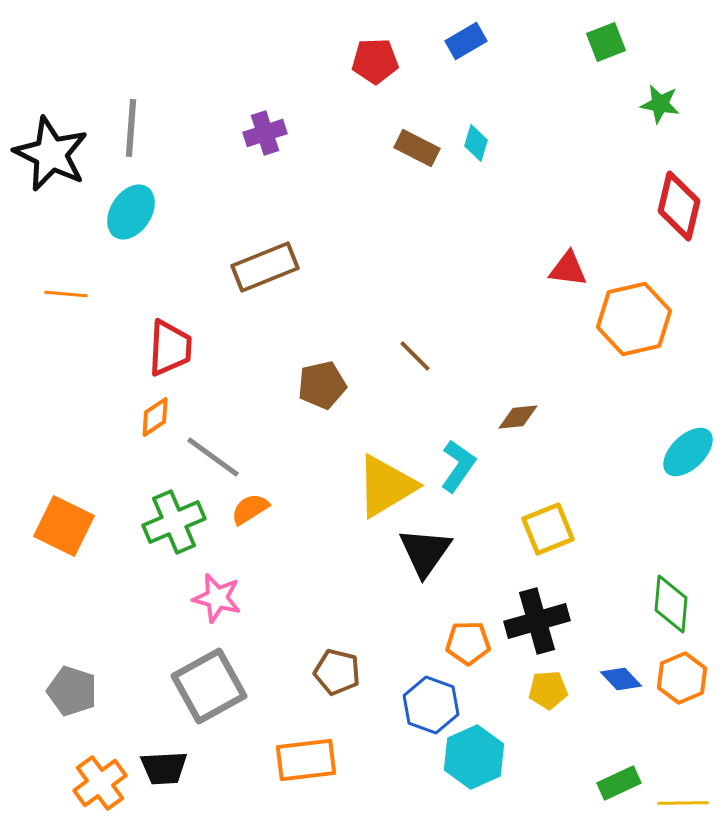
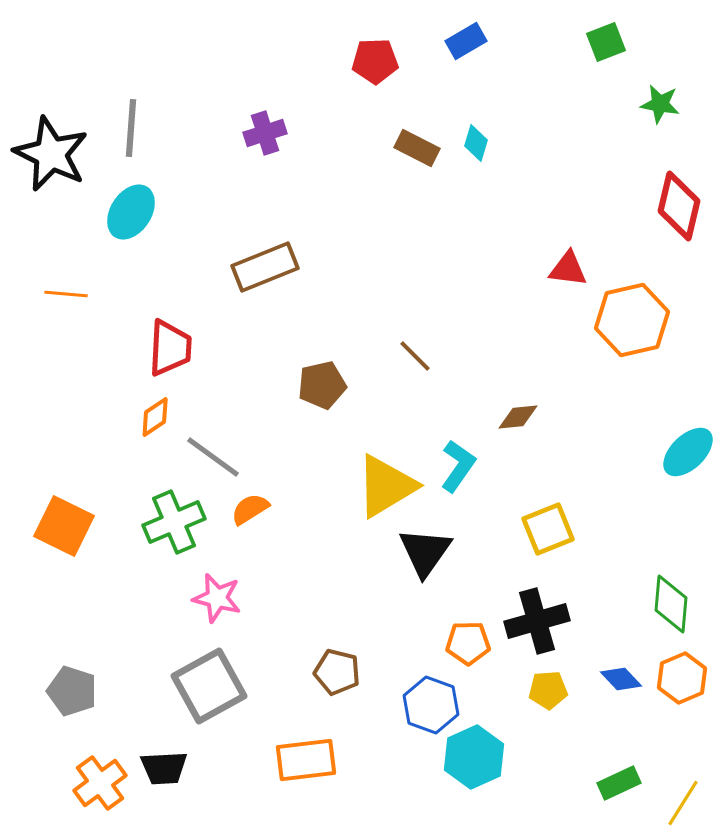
orange hexagon at (634, 319): moved 2 px left, 1 px down
yellow line at (683, 803): rotated 57 degrees counterclockwise
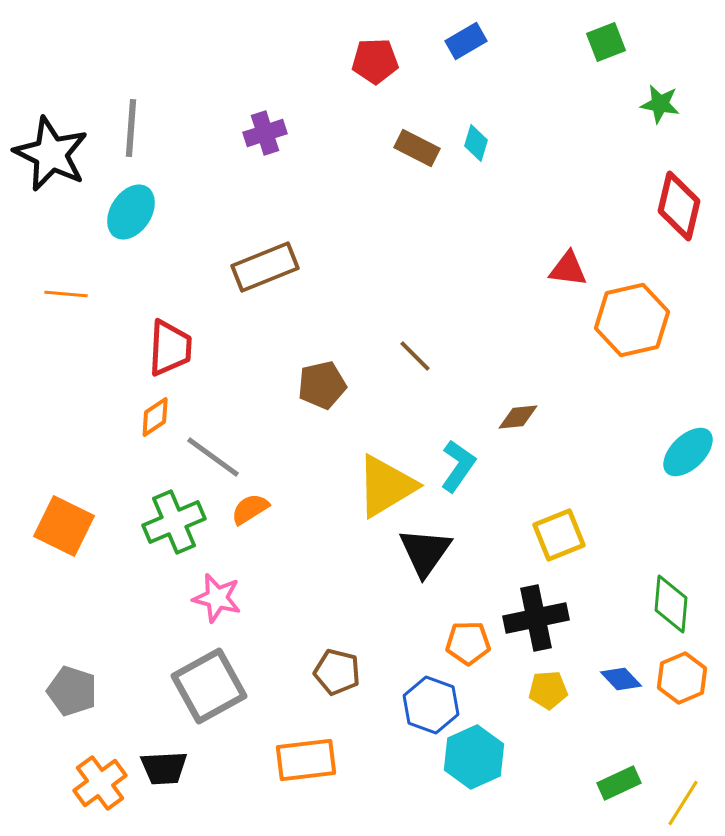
yellow square at (548, 529): moved 11 px right, 6 px down
black cross at (537, 621): moved 1 px left, 3 px up; rotated 4 degrees clockwise
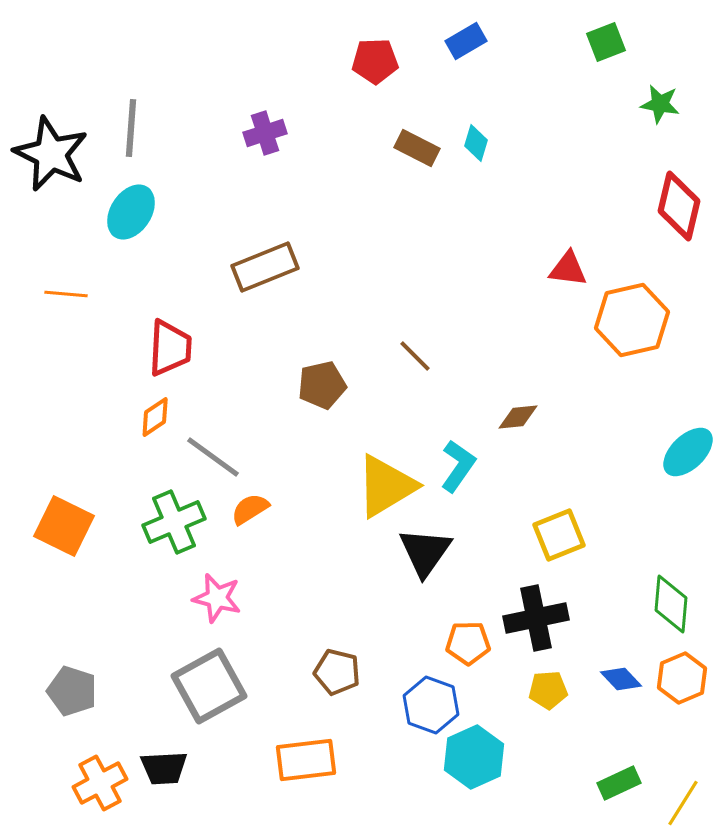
orange cross at (100, 783): rotated 8 degrees clockwise
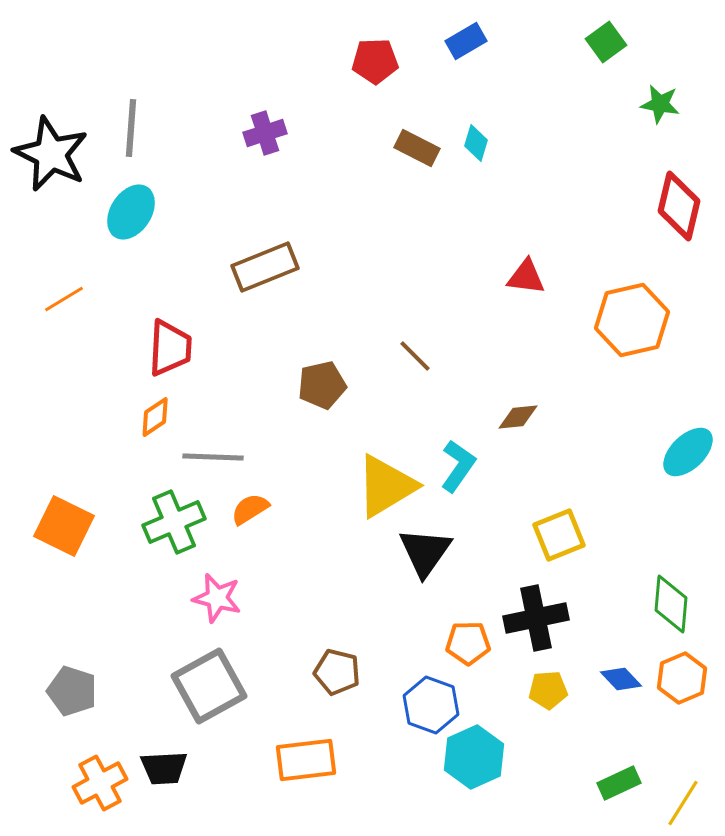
green square at (606, 42): rotated 15 degrees counterclockwise
red triangle at (568, 269): moved 42 px left, 8 px down
orange line at (66, 294): moved 2 px left, 5 px down; rotated 36 degrees counterclockwise
gray line at (213, 457): rotated 34 degrees counterclockwise
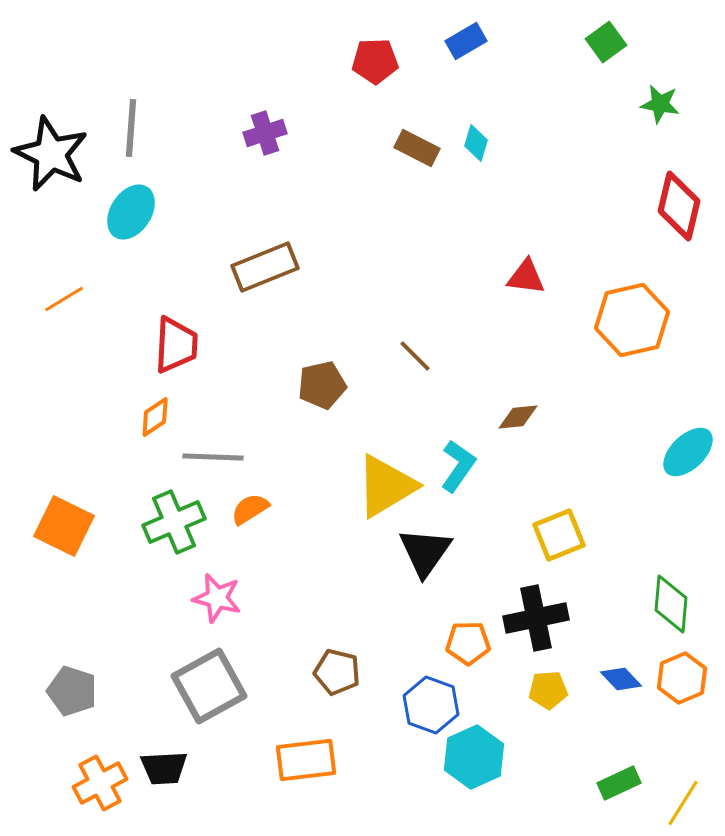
red trapezoid at (170, 348): moved 6 px right, 3 px up
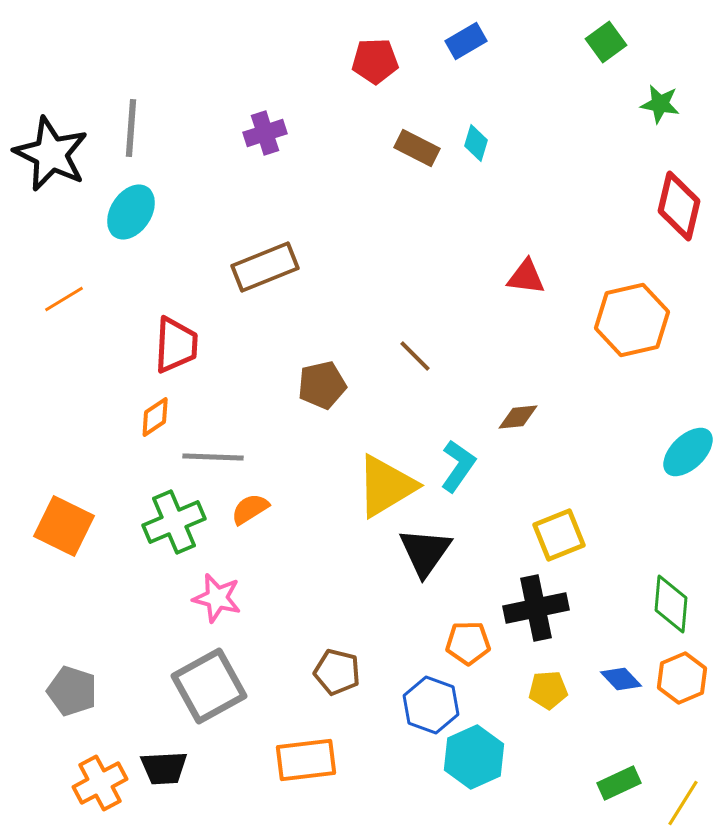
black cross at (536, 618): moved 10 px up
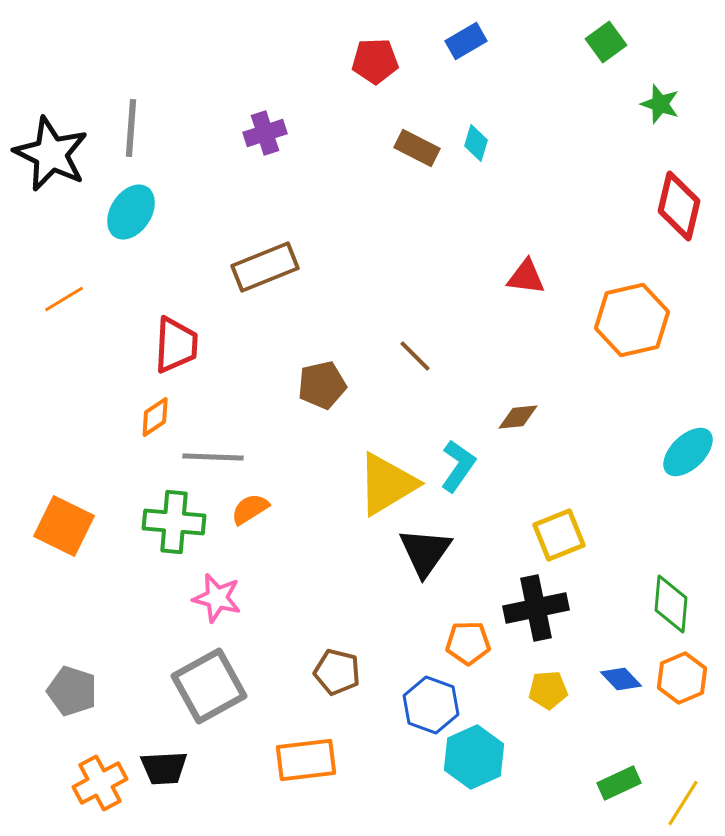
green star at (660, 104): rotated 9 degrees clockwise
yellow triangle at (386, 486): moved 1 px right, 2 px up
green cross at (174, 522): rotated 28 degrees clockwise
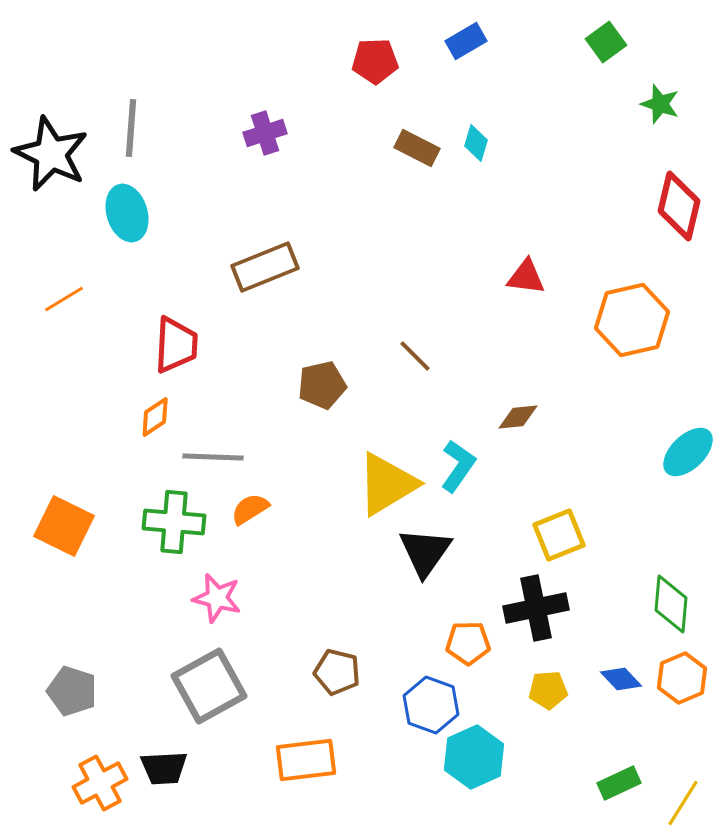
cyan ellipse at (131, 212): moved 4 px left, 1 px down; rotated 50 degrees counterclockwise
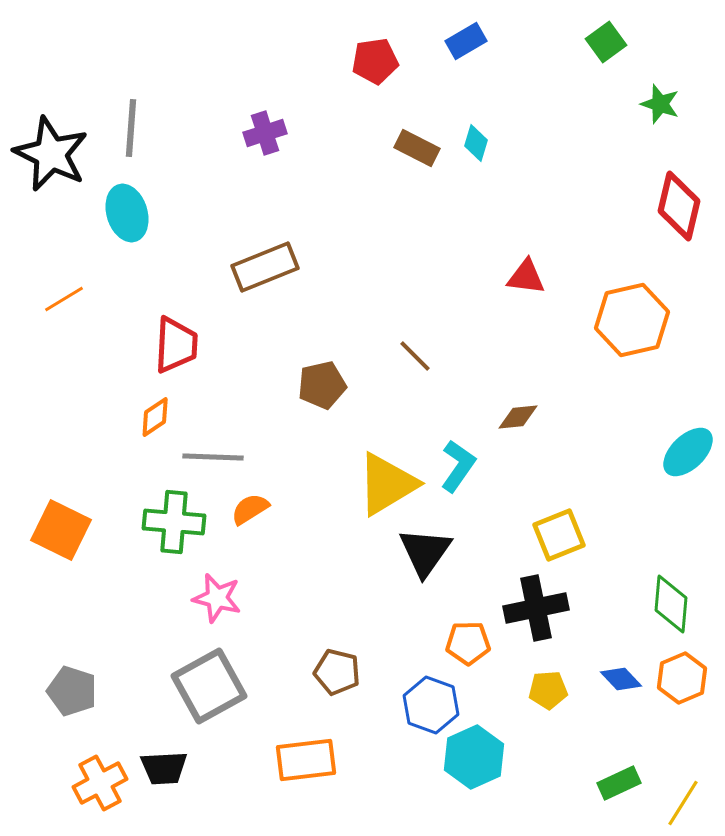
red pentagon at (375, 61): rotated 6 degrees counterclockwise
orange square at (64, 526): moved 3 px left, 4 px down
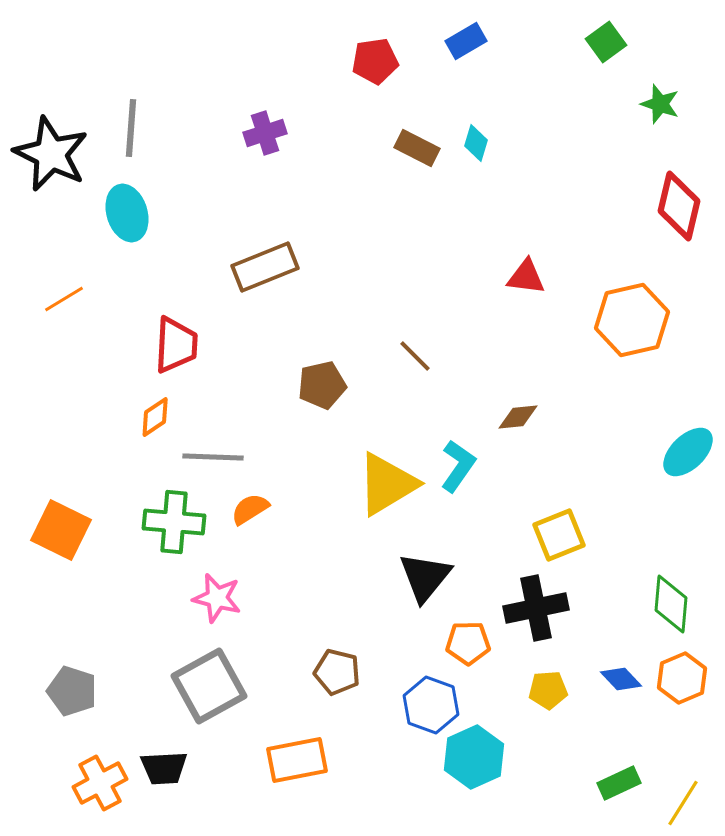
black triangle at (425, 552): moved 25 px down; rotated 4 degrees clockwise
orange rectangle at (306, 760): moved 9 px left; rotated 4 degrees counterclockwise
